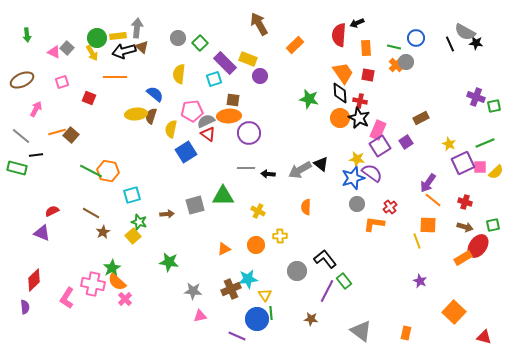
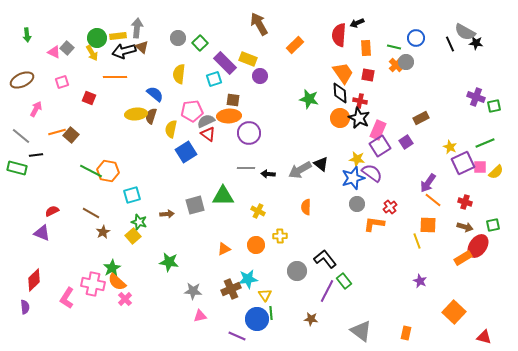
yellow star at (449, 144): moved 1 px right, 3 px down
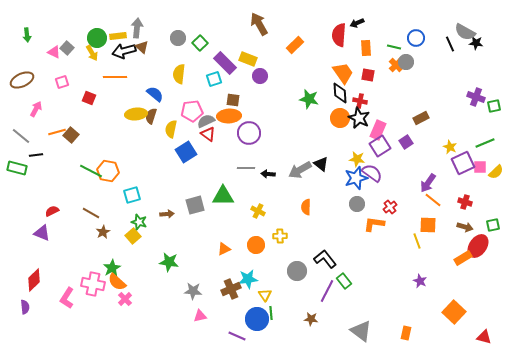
blue star at (353, 178): moved 3 px right
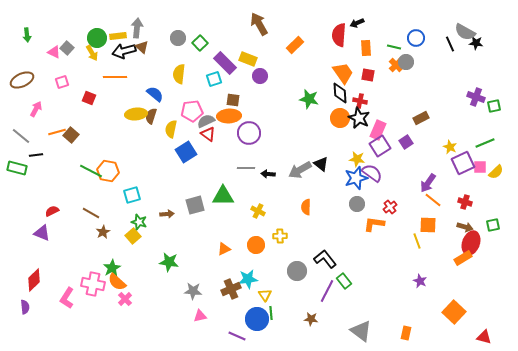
red ellipse at (478, 246): moved 7 px left, 3 px up; rotated 15 degrees counterclockwise
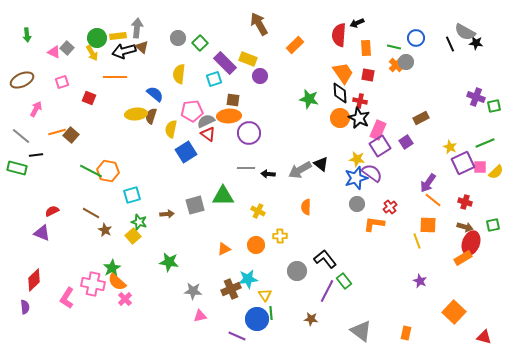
brown star at (103, 232): moved 2 px right, 2 px up; rotated 16 degrees counterclockwise
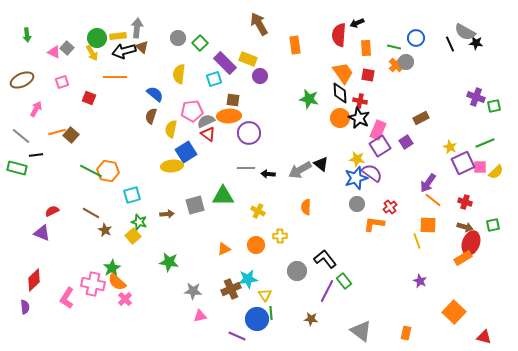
orange rectangle at (295, 45): rotated 54 degrees counterclockwise
yellow ellipse at (136, 114): moved 36 px right, 52 px down
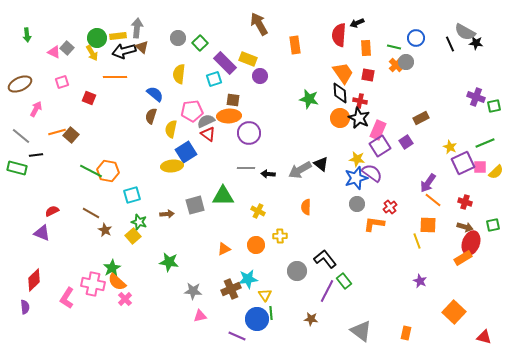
brown ellipse at (22, 80): moved 2 px left, 4 px down
